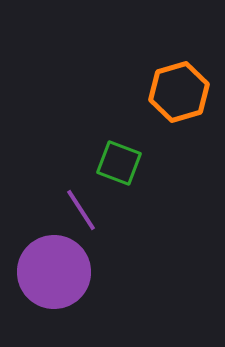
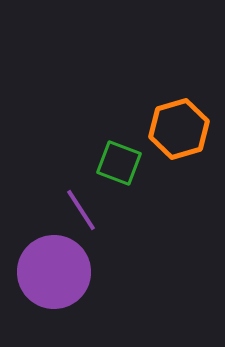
orange hexagon: moved 37 px down
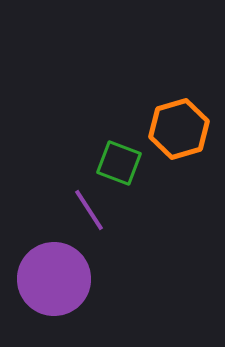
purple line: moved 8 px right
purple circle: moved 7 px down
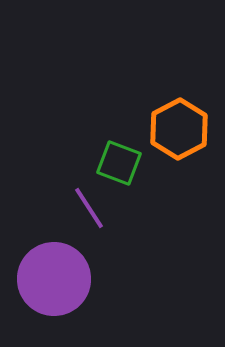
orange hexagon: rotated 12 degrees counterclockwise
purple line: moved 2 px up
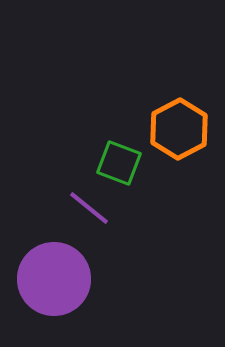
purple line: rotated 18 degrees counterclockwise
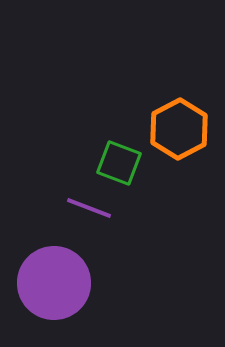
purple line: rotated 18 degrees counterclockwise
purple circle: moved 4 px down
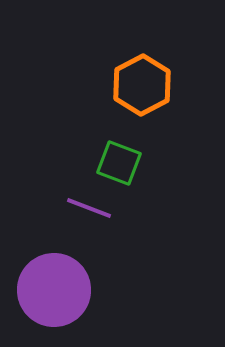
orange hexagon: moved 37 px left, 44 px up
purple circle: moved 7 px down
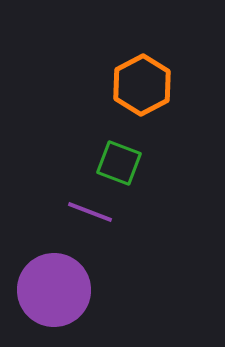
purple line: moved 1 px right, 4 px down
